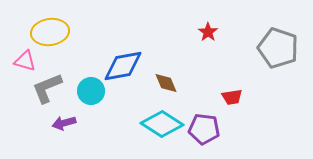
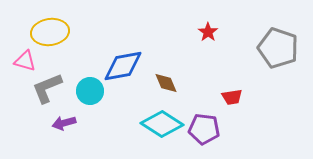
cyan circle: moved 1 px left
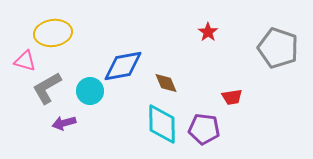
yellow ellipse: moved 3 px right, 1 px down
gray L-shape: rotated 8 degrees counterclockwise
cyan diamond: rotated 57 degrees clockwise
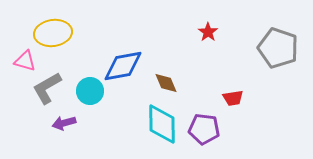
red trapezoid: moved 1 px right, 1 px down
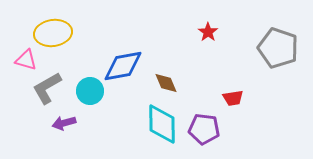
pink triangle: moved 1 px right, 1 px up
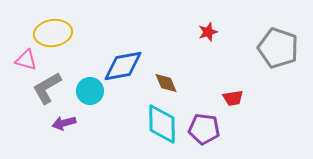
red star: rotated 18 degrees clockwise
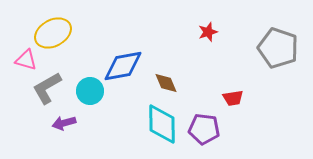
yellow ellipse: rotated 21 degrees counterclockwise
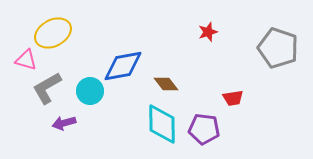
brown diamond: moved 1 px down; rotated 15 degrees counterclockwise
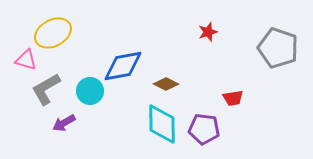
brown diamond: rotated 25 degrees counterclockwise
gray L-shape: moved 1 px left, 1 px down
purple arrow: rotated 15 degrees counterclockwise
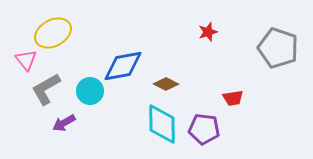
pink triangle: rotated 35 degrees clockwise
